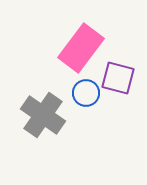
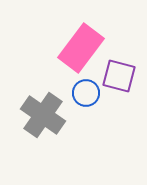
purple square: moved 1 px right, 2 px up
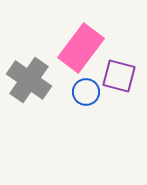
blue circle: moved 1 px up
gray cross: moved 14 px left, 35 px up
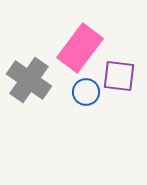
pink rectangle: moved 1 px left
purple square: rotated 8 degrees counterclockwise
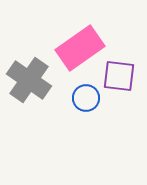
pink rectangle: rotated 18 degrees clockwise
blue circle: moved 6 px down
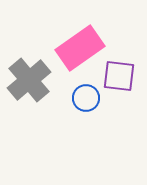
gray cross: rotated 15 degrees clockwise
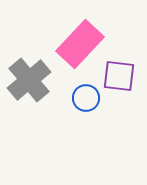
pink rectangle: moved 4 px up; rotated 12 degrees counterclockwise
